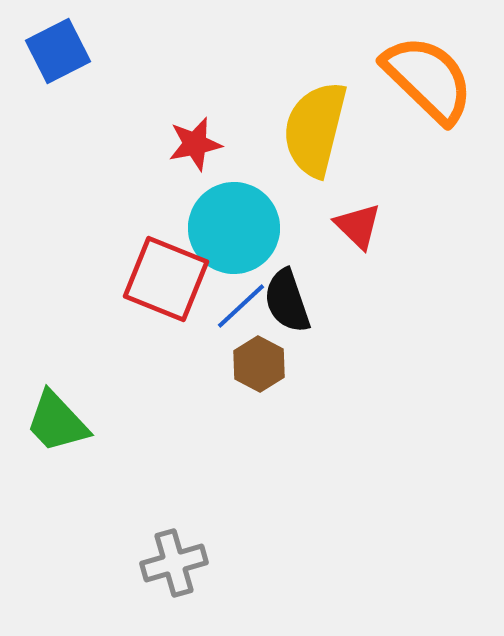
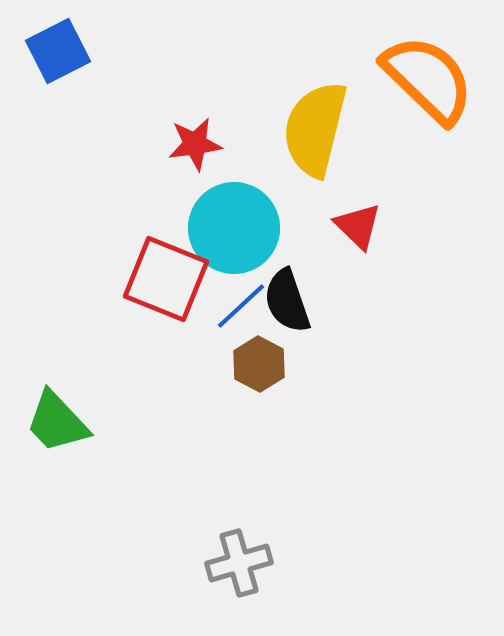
red star: rotated 4 degrees clockwise
gray cross: moved 65 px right
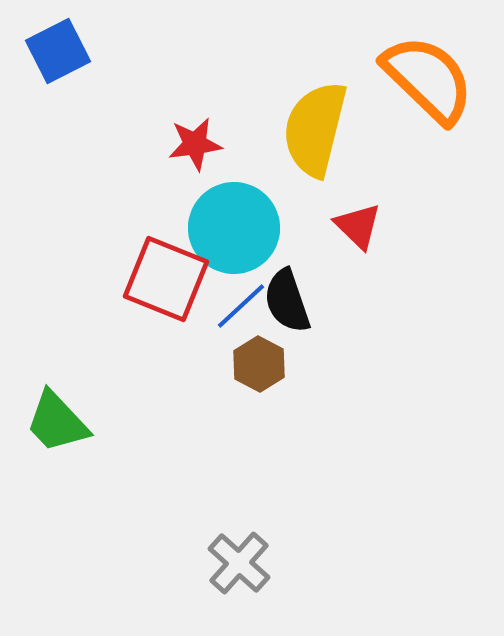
gray cross: rotated 32 degrees counterclockwise
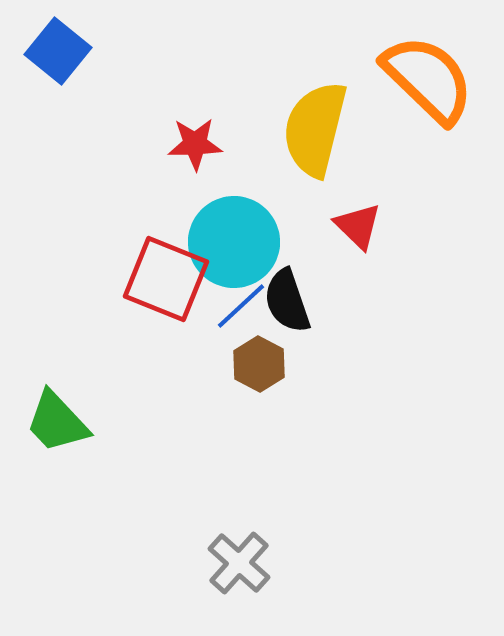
blue square: rotated 24 degrees counterclockwise
red star: rotated 6 degrees clockwise
cyan circle: moved 14 px down
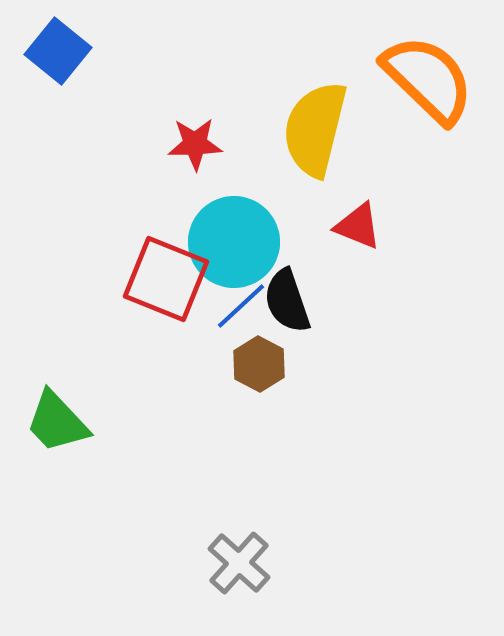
red triangle: rotated 22 degrees counterclockwise
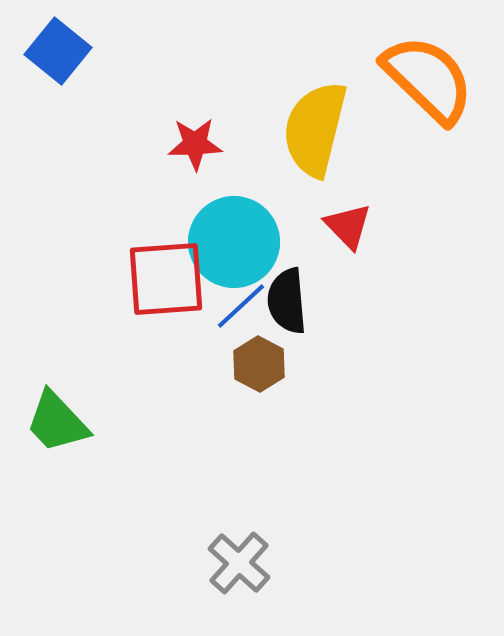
red triangle: moved 10 px left; rotated 24 degrees clockwise
red square: rotated 26 degrees counterclockwise
black semicircle: rotated 14 degrees clockwise
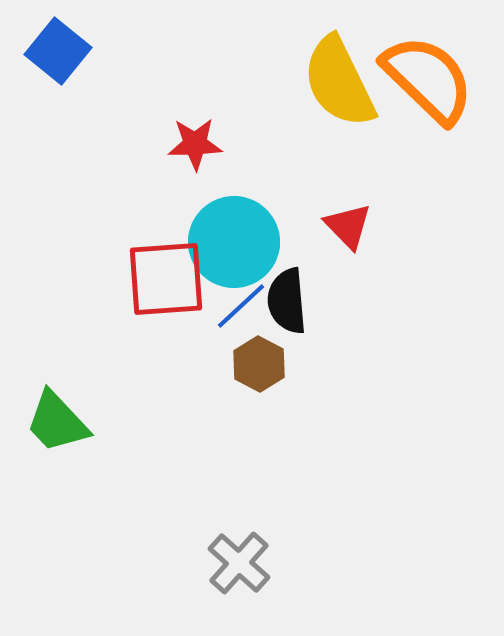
yellow semicircle: moved 24 px right, 47 px up; rotated 40 degrees counterclockwise
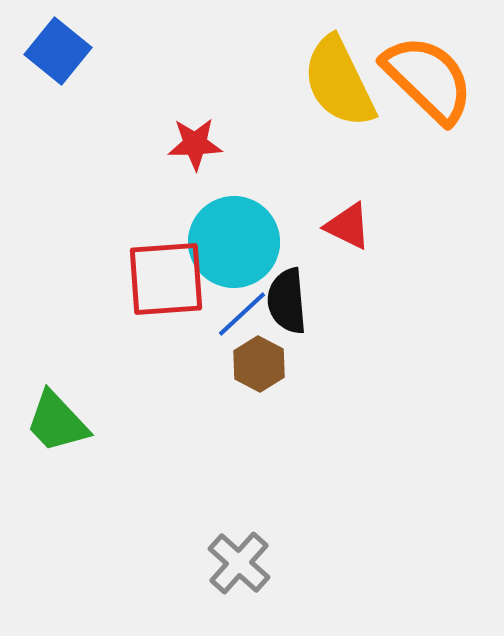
red triangle: rotated 20 degrees counterclockwise
blue line: moved 1 px right, 8 px down
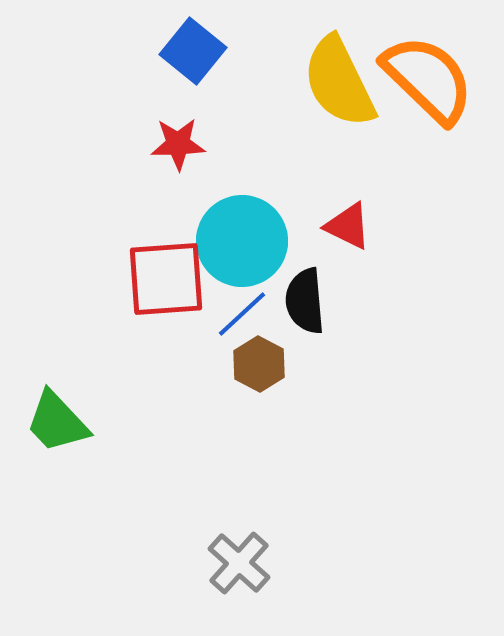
blue square: moved 135 px right
red star: moved 17 px left
cyan circle: moved 8 px right, 1 px up
black semicircle: moved 18 px right
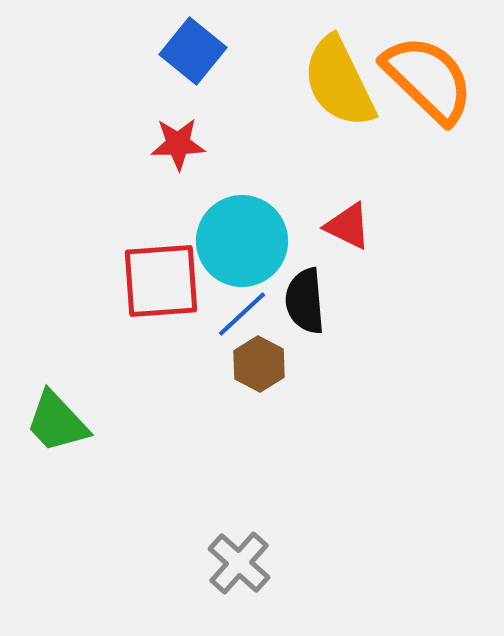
red square: moved 5 px left, 2 px down
